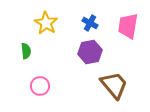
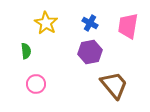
pink circle: moved 4 px left, 2 px up
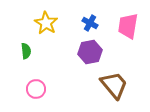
pink circle: moved 5 px down
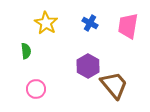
purple hexagon: moved 2 px left, 14 px down; rotated 20 degrees counterclockwise
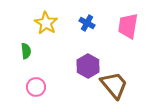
blue cross: moved 3 px left
pink circle: moved 2 px up
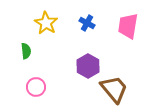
brown trapezoid: moved 4 px down
